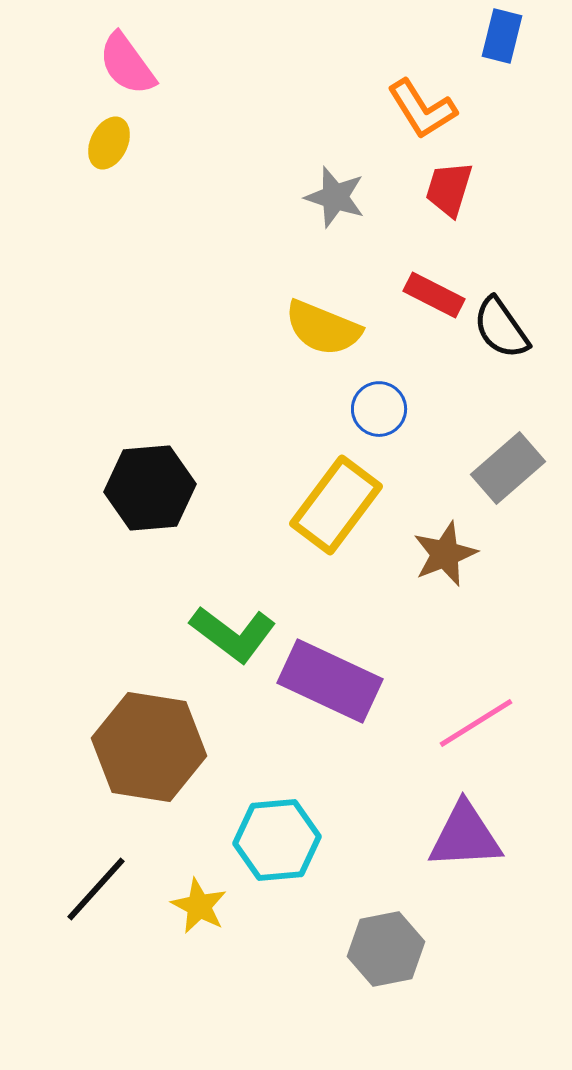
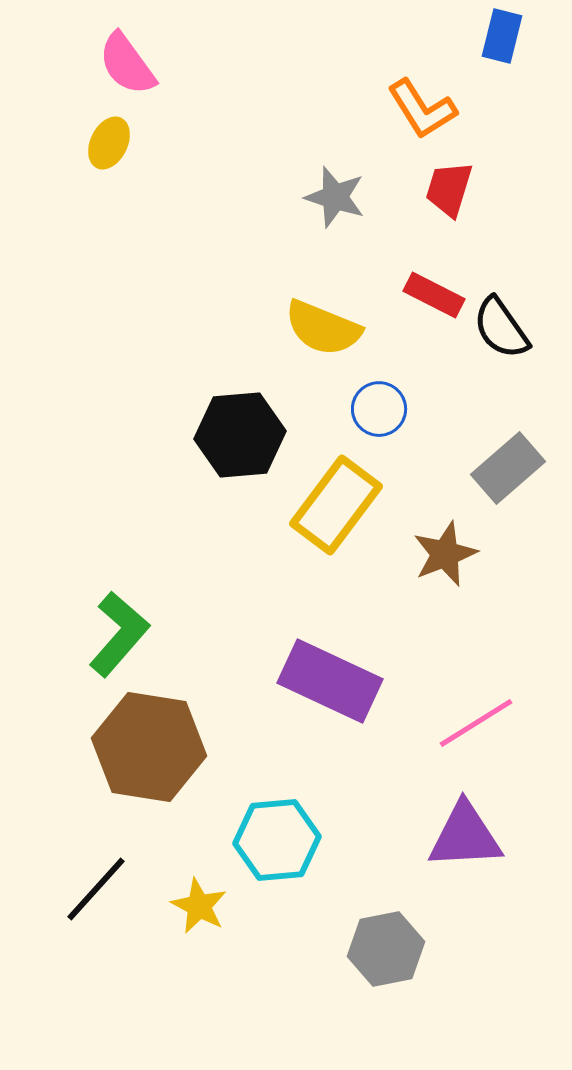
black hexagon: moved 90 px right, 53 px up
green L-shape: moved 114 px left; rotated 86 degrees counterclockwise
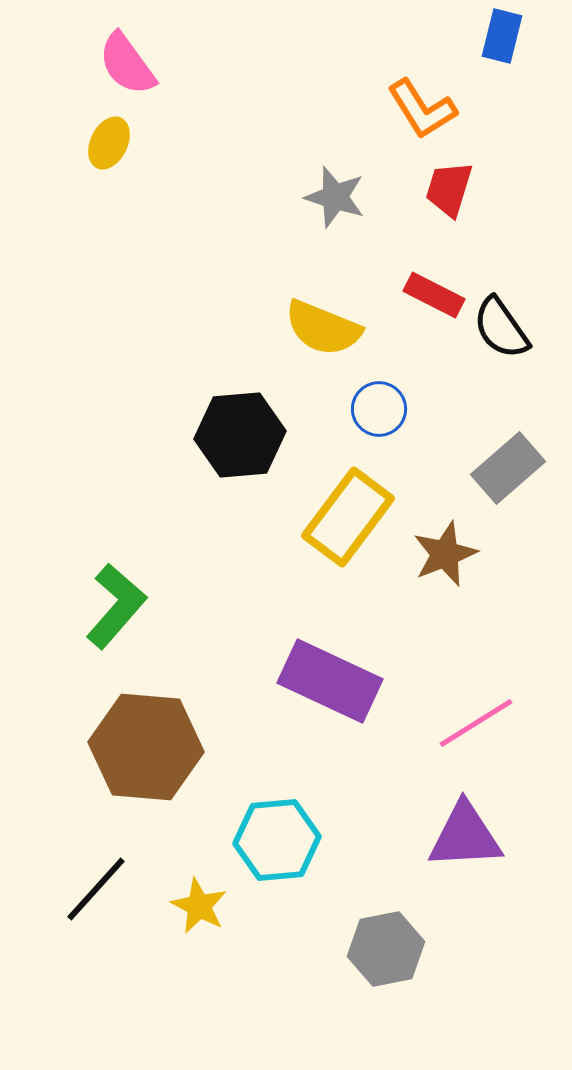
yellow rectangle: moved 12 px right, 12 px down
green L-shape: moved 3 px left, 28 px up
brown hexagon: moved 3 px left; rotated 4 degrees counterclockwise
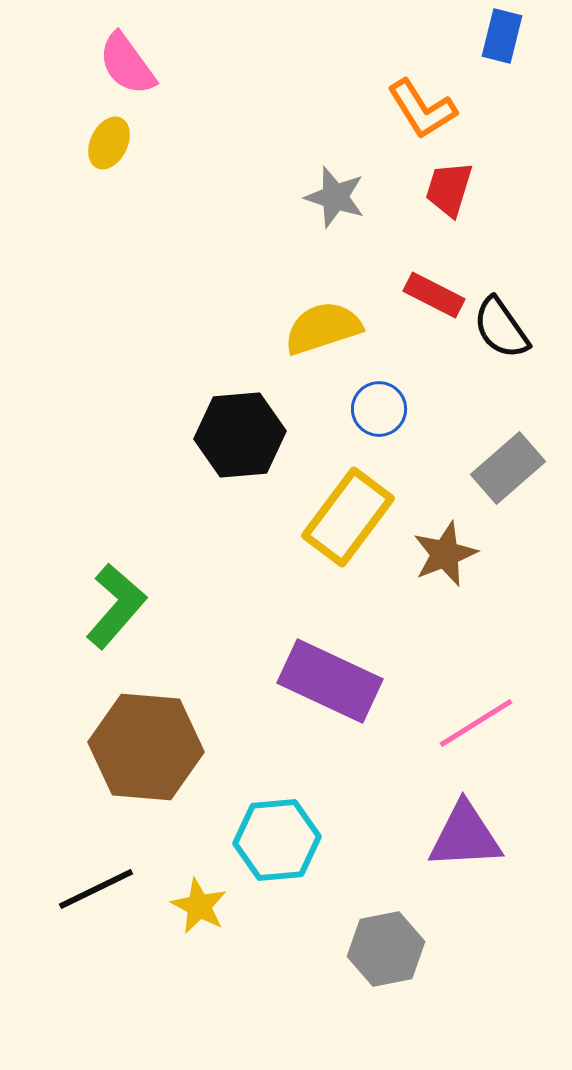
yellow semicircle: rotated 140 degrees clockwise
black line: rotated 22 degrees clockwise
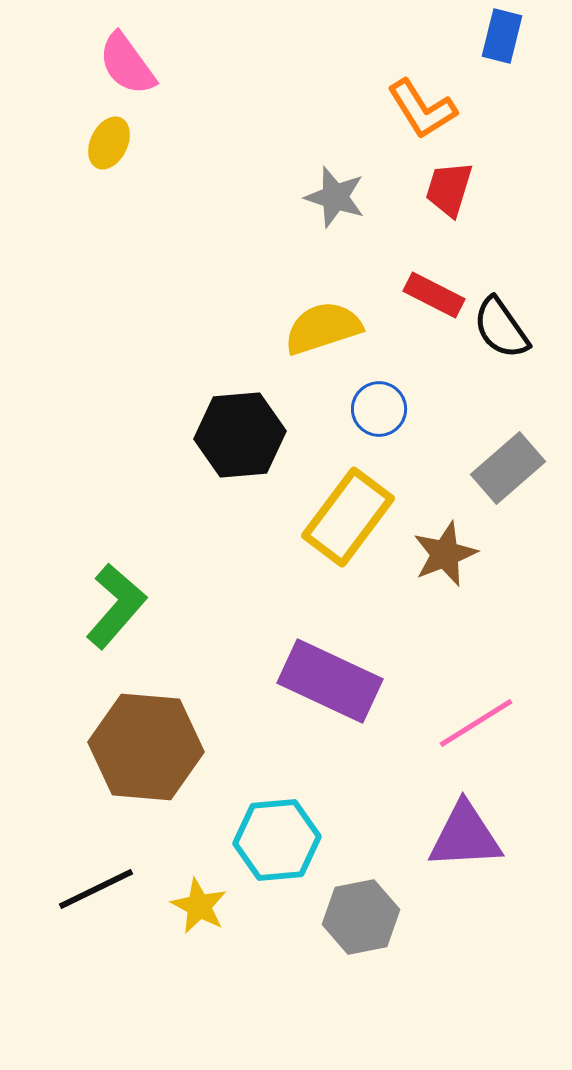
gray hexagon: moved 25 px left, 32 px up
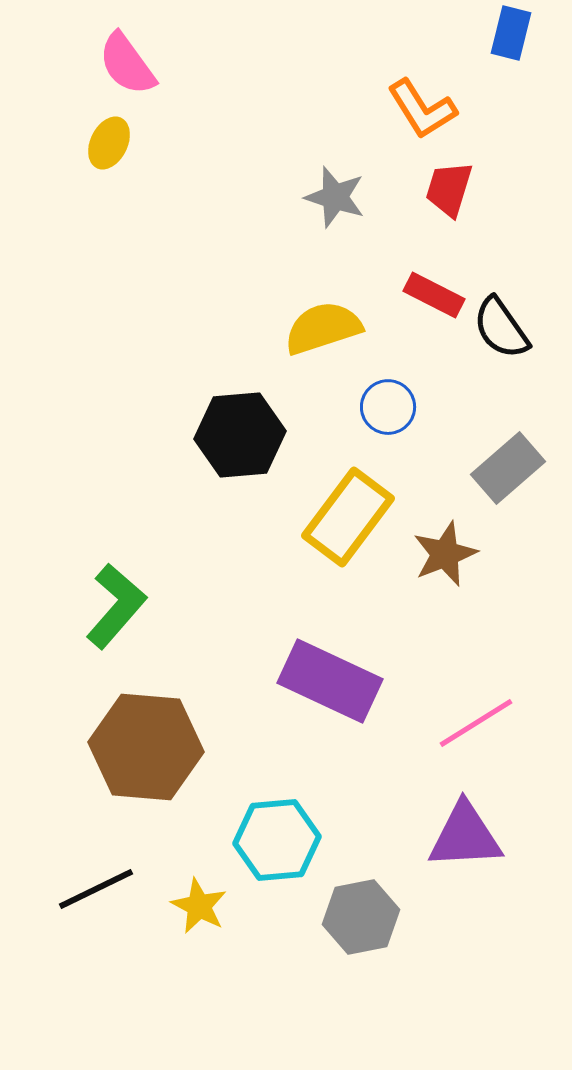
blue rectangle: moved 9 px right, 3 px up
blue circle: moved 9 px right, 2 px up
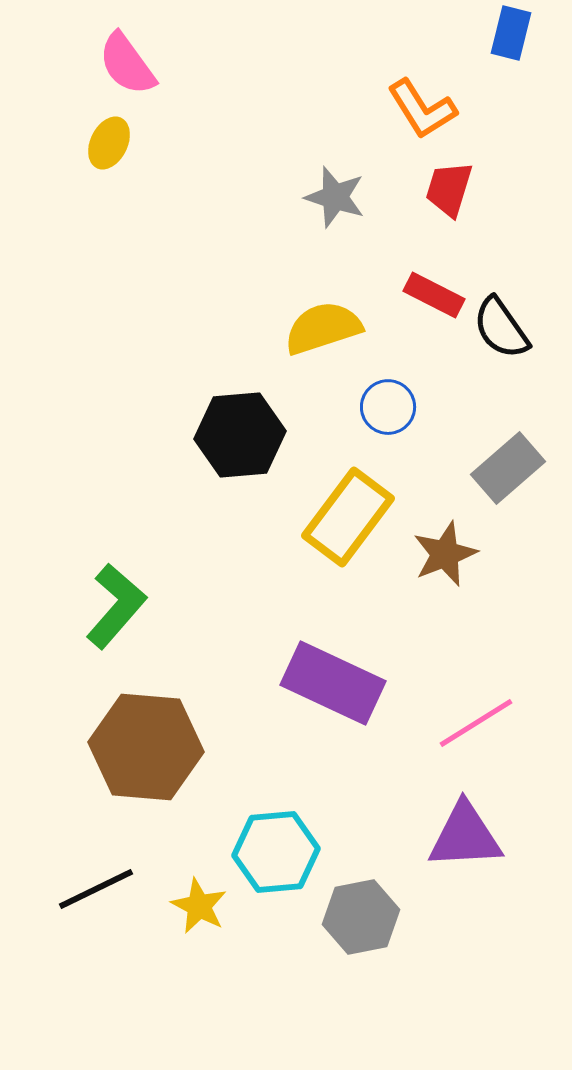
purple rectangle: moved 3 px right, 2 px down
cyan hexagon: moved 1 px left, 12 px down
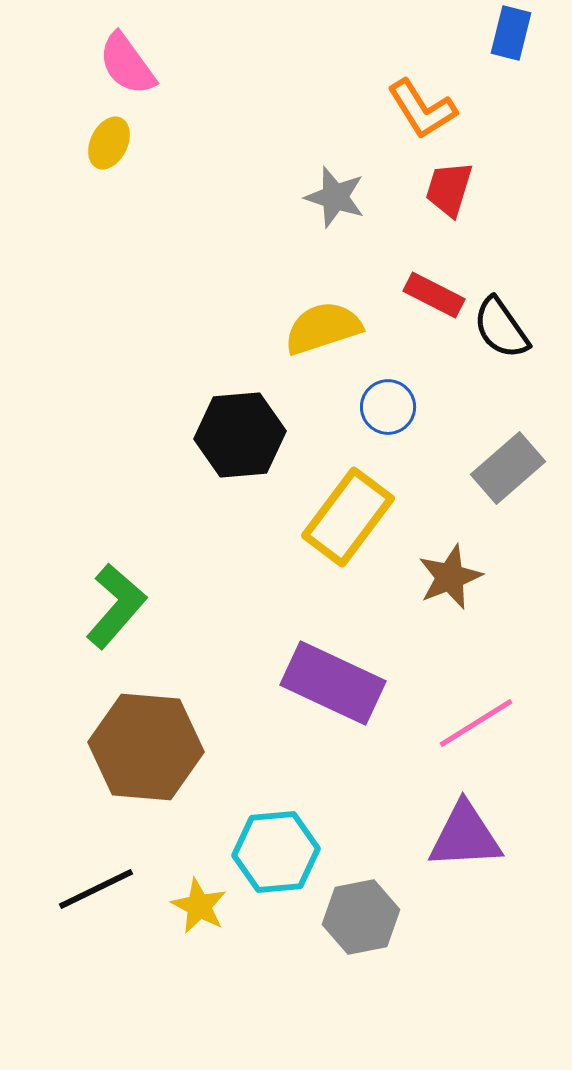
brown star: moved 5 px right, 23 px down
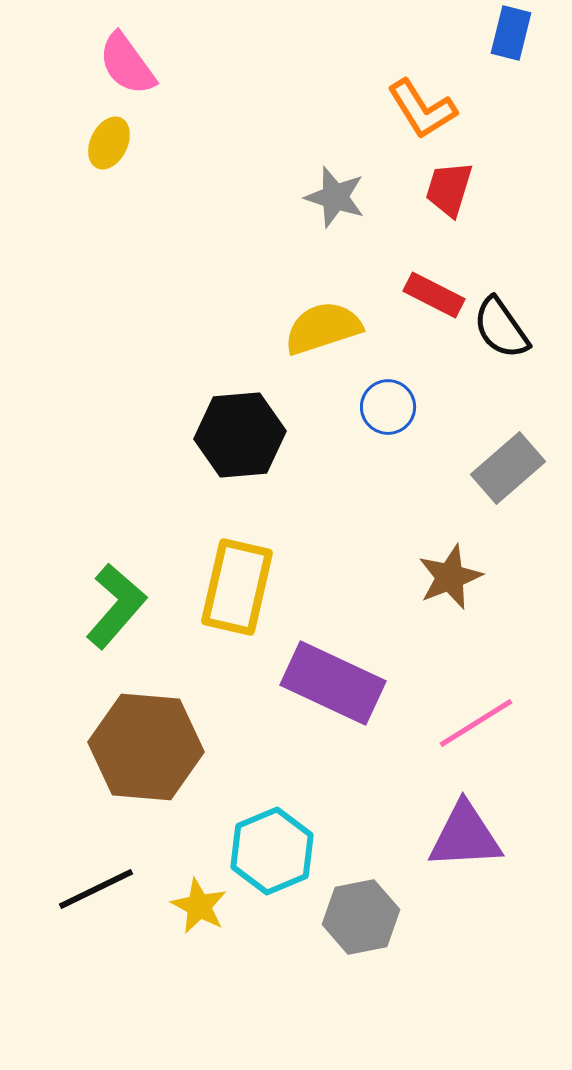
yellow rectangle: moved 111 px left, 70 px down; rotated 24 degrees counterclockwise
cyan hexagon: moved 4 px left, 1 px up; rotated 18 degrees counterclockwise
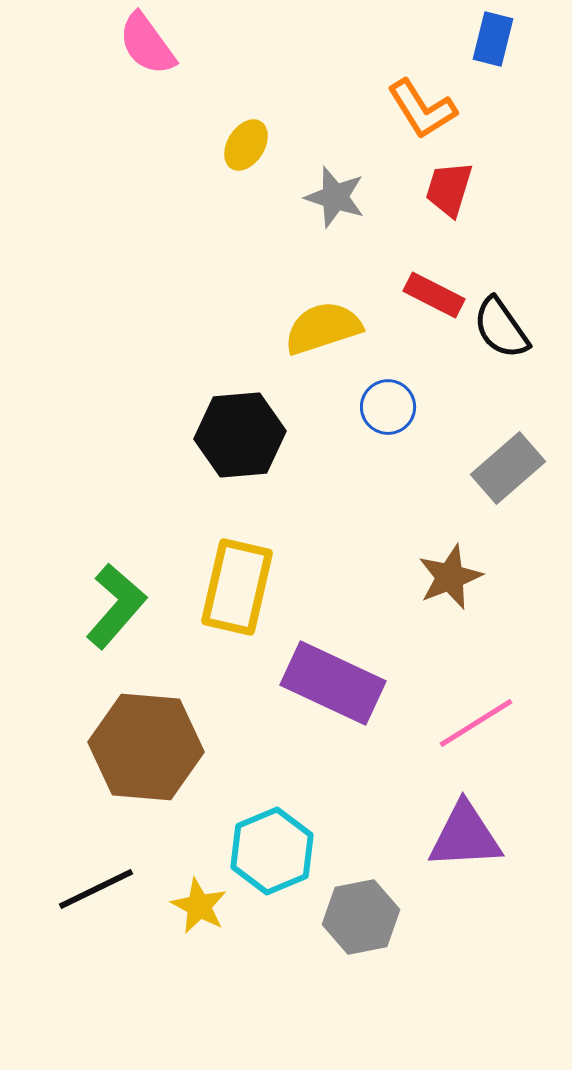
blue rectangle: moved 18 px left, 6 px down
pink semicircle: moved 20 px right, 20 px up
yellow ellipse: moved 137 px right, 2 px down; rotated 6 degrees clockwise
